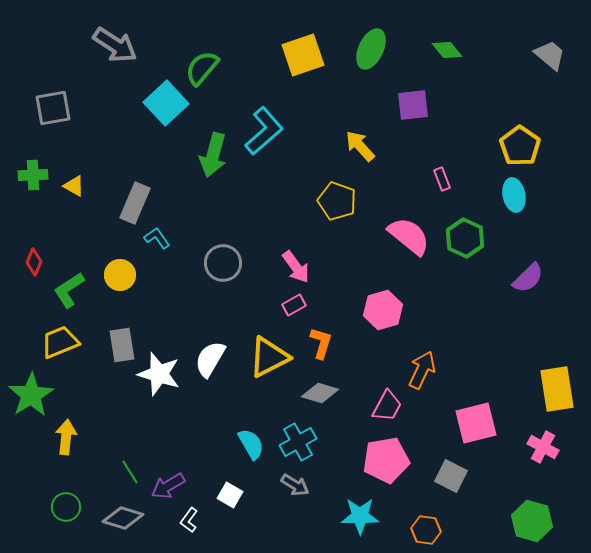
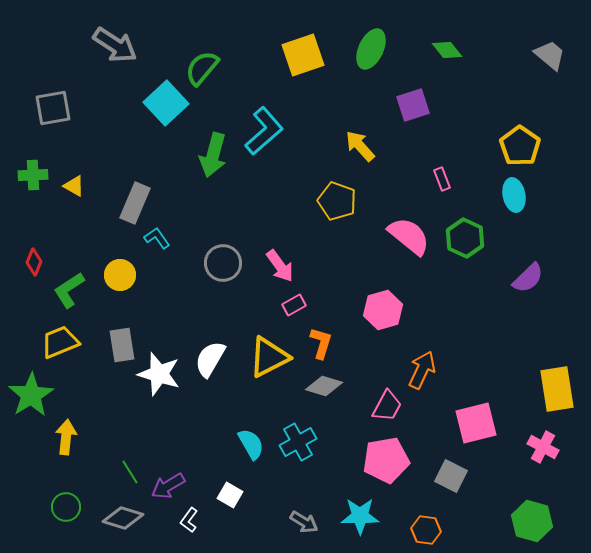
purple square at (413, 105): rotated 12 degrees counterclockwise
pink arrow at (296, 267): moved 16 px left, 1 px up
gray diamond at (320, 393): moved 4 px right, 7 px up
gray arrow at (295, 485): moved 9 px right, 37 px down
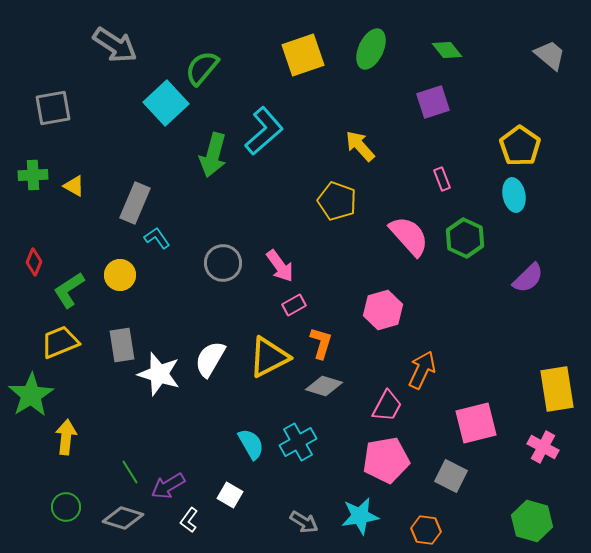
purple square at (413, 105): moved 20 px right, 3 px up
pink semicircle at (409, 236): rotated 9 degrees clockwise
cyan star at (360, 516): rotated 9 degrees counterclockwise
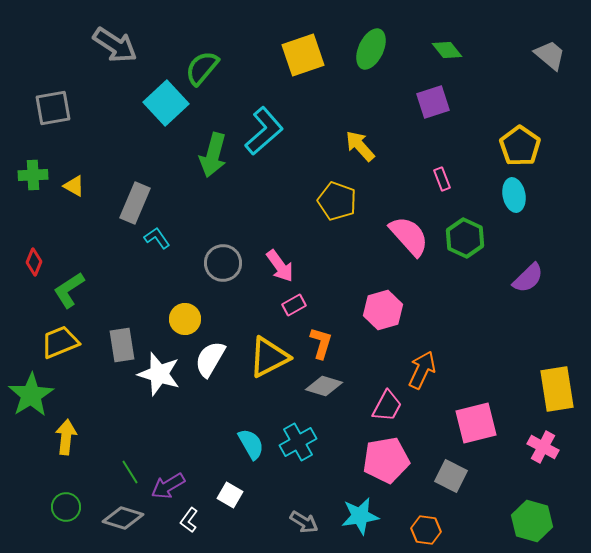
yellow circle at (120, 275): moved 65 px right, 44 px down
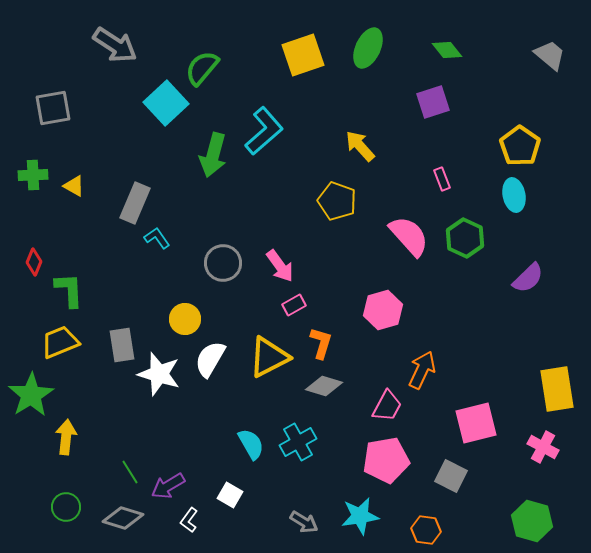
green ellipse at (371, 49): moved 3 px left, 1 px up
green L-shape at (69, 290): rotated 120 degrees clockwise
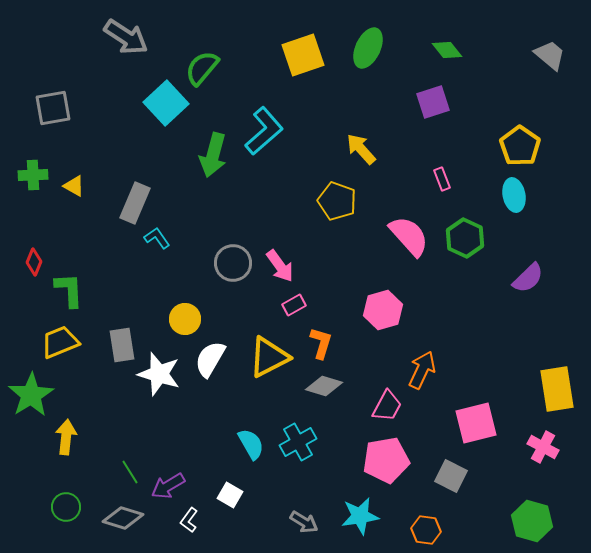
gray arrow at (115, 45): moved 11 px right, 8 px up
yellow arrow at (360, 146): moved 1 px right, 3 px down
gray circle at (223, 263): moved 10 px right
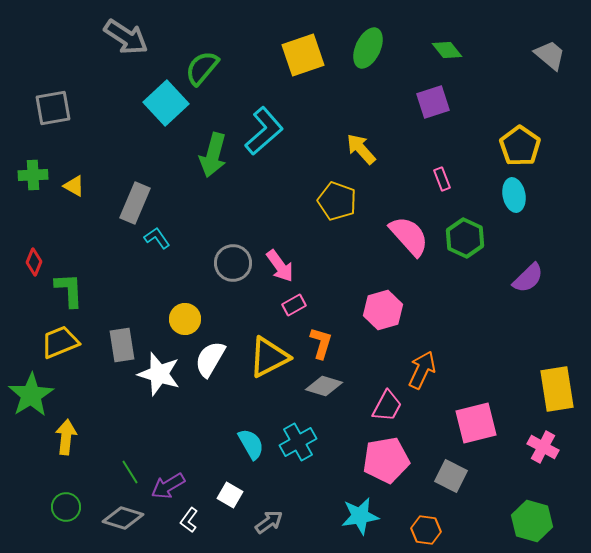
gray arrow at (304, 522): moved 35 px left; rotated 68 degrees counterclockwise
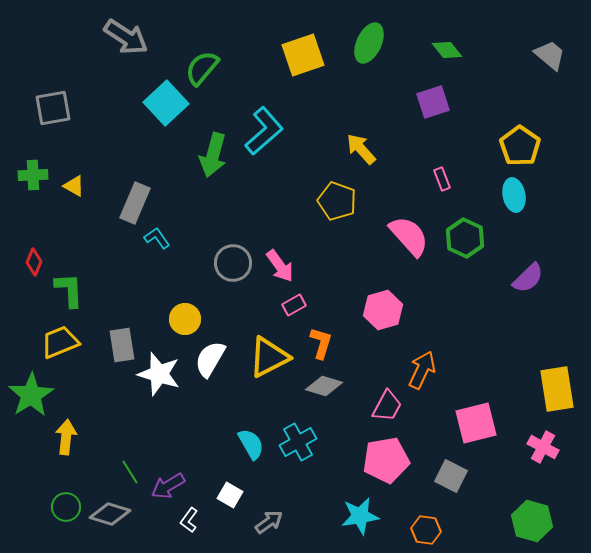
green ellipse at (368, 48): moved 1 px right, 5 px up
gray diamond at (123, 518): moved 13 px left, 4 px up
